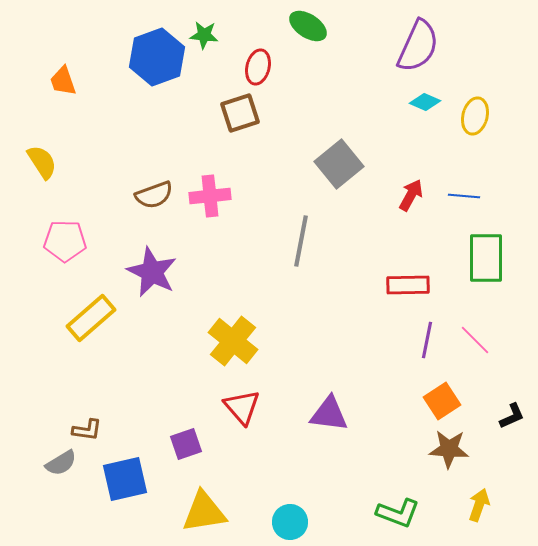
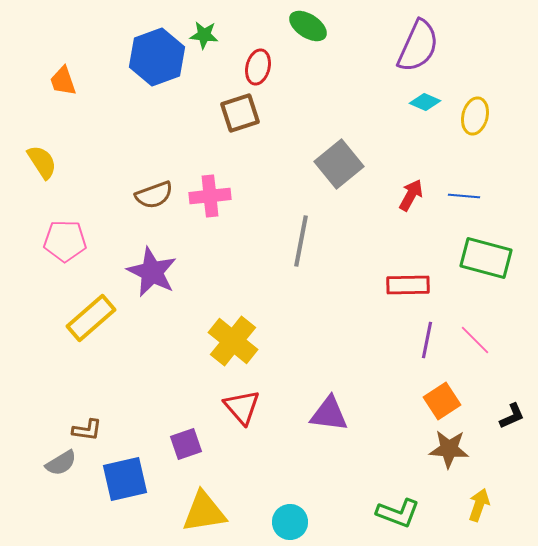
green rectangle: rotated 75 degrees counterclockwise
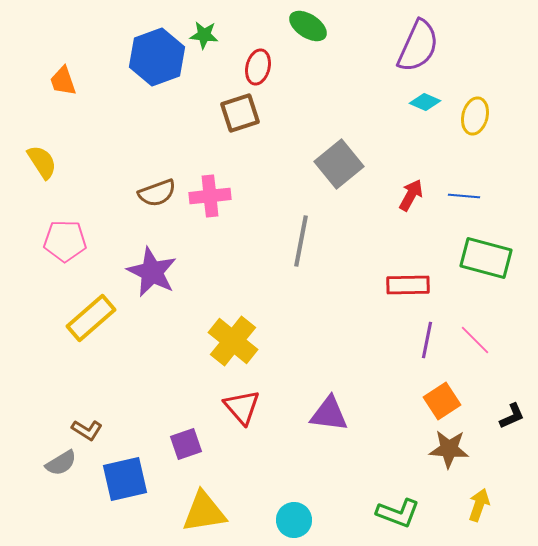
brown semicircle: moved 3 px right, 2 px up
brown L-shape: rotated 24 degrees clockwise
cyan circle: moved 4 px right, 2 px up
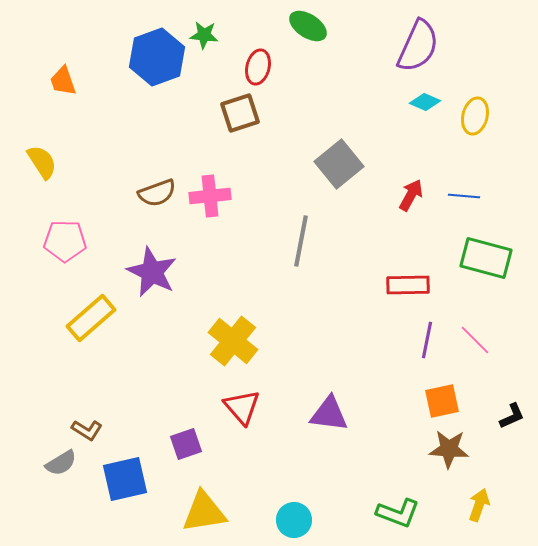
orange square: rotated 21 degrees clockwise
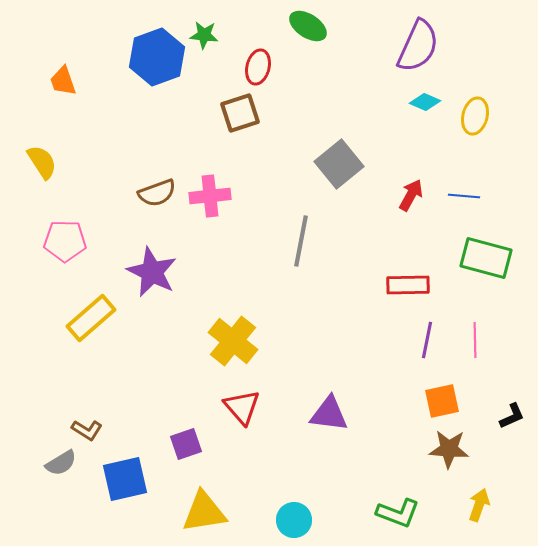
pink line: rotated 44 degrees clockwise
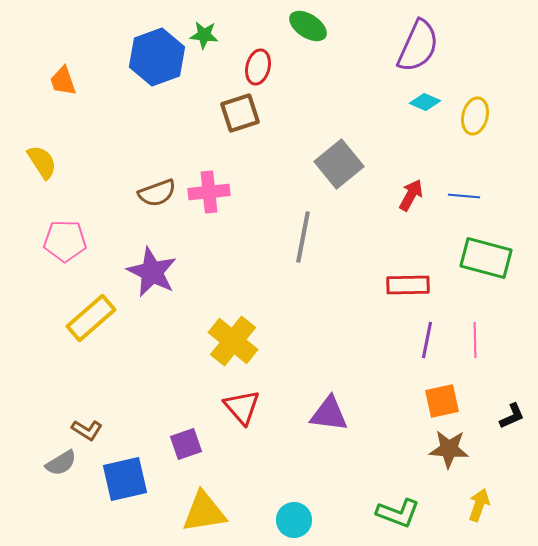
pink cross: moved 1 px left, 4 px up
gray line: moved 2 px right, 4 px up
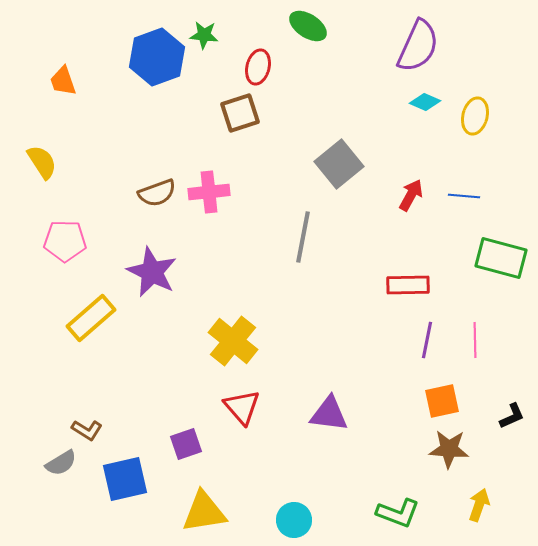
green rectangle: moved 15 px right
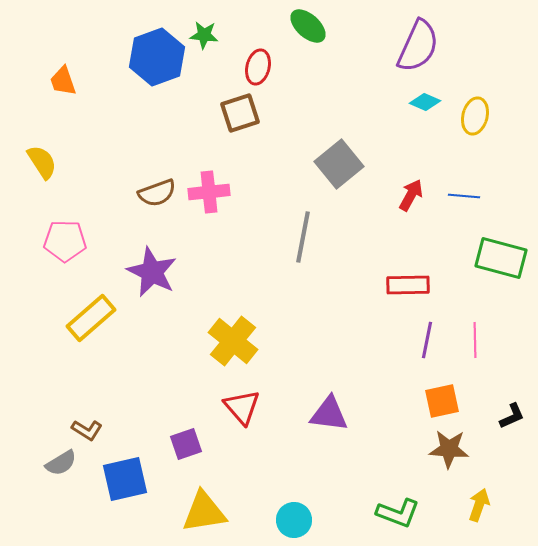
green ellipse: rotated 9 degrees clockwise
